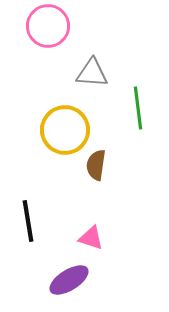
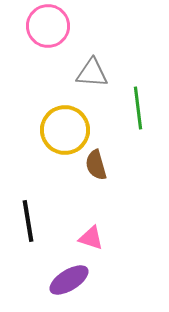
brown semicircle: rotated 24 degrees counterclockwise
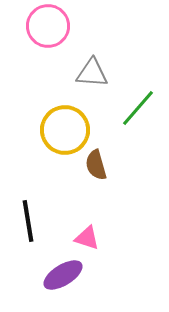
green line: rotated 48 degrees clockwise
pink triangle: moved 4 px left
purple ellipse: moved 6 px left, 5 px up
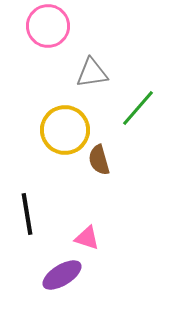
gray triangle: rotated 12 degrees counterclockwise
brown semicircle: moved 3 px right, 5 px up
black line: moved 1 px left, 7 px up
purple ellipse: moved 1 px left
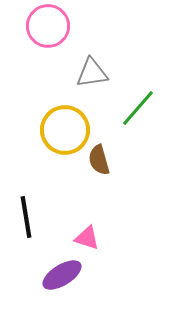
black line: moved 1 px left, 3 px down
